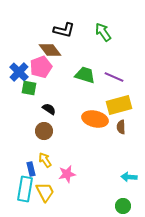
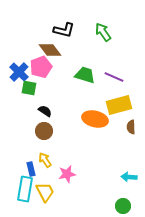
black semicircle: moved 4 px left, 2 px down
brown semicircle: moved 10 px right
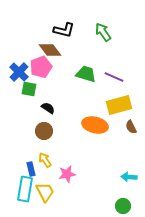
green trapezoid: moved 1 px right, 1 px up
green square: moved 1 px down
black semicircle: moved 3 px right, 3 px up
orange ellipse: moved 6 px down
brown semicircle: rotated 24 degrees counterclockwise
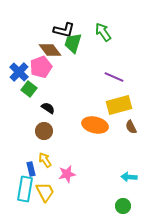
green trapezoid: moved 13 px left, 31 px up; rotated 90 degrees counterclockwise
green square: rotated 28 degrees clockwise
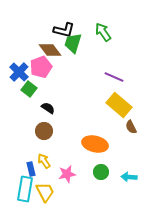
yellow rectangle: rotated 55 degrees clockwise
orange ellipse: moved 19 px down
yellow arrow: moved 1 px left, 1 px down
green circle: moved 22 px left, 34 px up
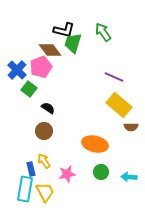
blue cross: moved 2 px left, 2 px up
brown semicircle: rotated 64 degrees counterclockwise
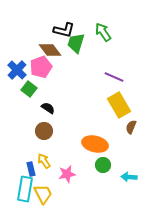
green trapezoid: moved 3 px right
yellow rectangle: rotated 20 degrees clockwise
brown semicircle: rotated 112 degrees clockwise
green circle: moved 2 px right, 7 px up
yellow trapezoid: moved 2 px left, 2 px down
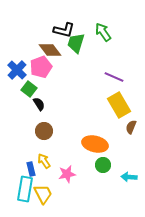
black semicircle: moved 9 px left, 4 px up; rotated 24 degrees clockwise
